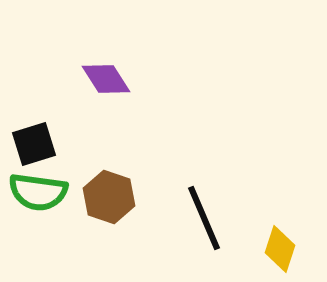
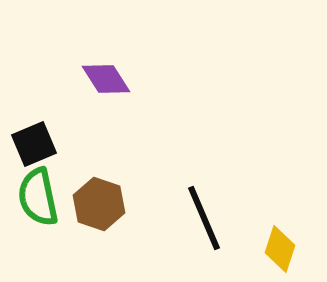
black square: rotated 6 degrees counterclockwise
green semicircle: moved 5 px down; rotated 70 degrees clockwise
brown hexagon: moved 10 px left, 7 px down
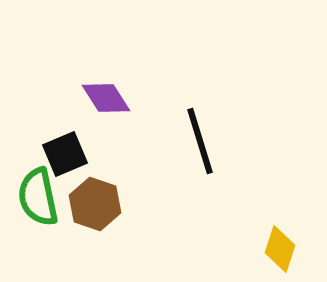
purple diamond: moved 19 px down
black square: moved 31 px right, 10 px down
brown hexagon: moved 4 px left
black line: moved 4 px left, 77 px up; rotated 6 degrees clockwise
